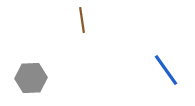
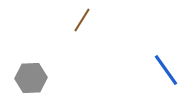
brown line: rotated 40 degrees clockwise
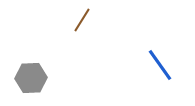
blue line: moved 6 px left, 5 px up
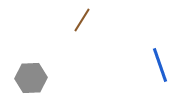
blue line: rotated 16 degrees clockwise
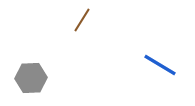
blue line: rotated 40 degrees counterclockwise
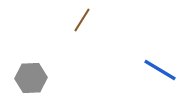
blue line: moved 5 px down
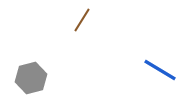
gray hexagon: rotated 12 degrees counterclockwise
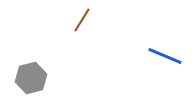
blue line: moved 5 px right, 14 px up; rotated 8 degrees counterclockwise
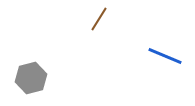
brown line: moved 17 px right, 1 px up
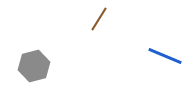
gray hexagon: moved 3 px right, 12 px up
